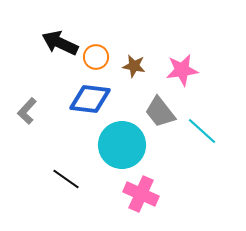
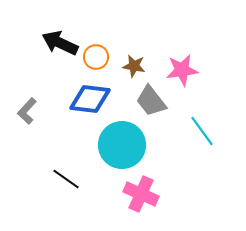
gray trapezoid: moved 9 px left, 11 px up
cyan line: rotated 12 degrees clockwise
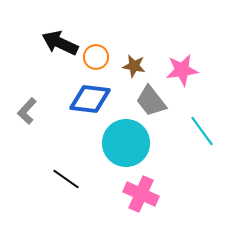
cyan circle: moved 4 px right, 2 px up
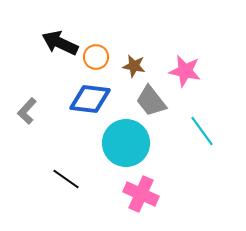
pink star: moved 3 px right, 1 px down; rotated 20 degrees clockwise
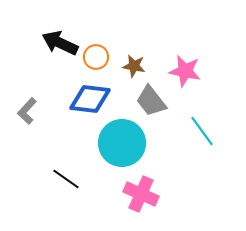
cyan circle: moved 4 px left
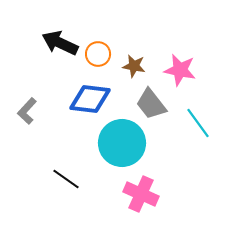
orange circle: moved 2 px right, 3 px up
pink star: moved 5 px left, 1 px up
gray trapezoid: moved 3 px down
cyan line: moved 4 px left, 8 px up
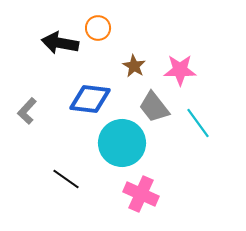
black arrow: rotated 15 degrees counterclockwise
orange circle: moved 26 px up
brown star: rotated 20 degrees clockwise
pink star: rotated 12 degrees counterclockwise
gray trapezoid: moved 3 px right, 3 px down
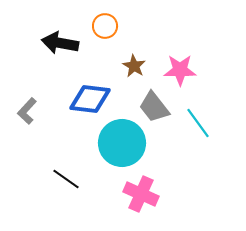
orange circle: moved 7 px right, 2 px up
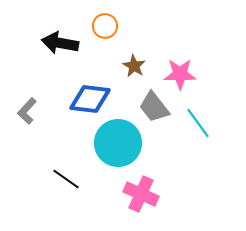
pink star: moved 4 px down
cyan circle: moved 4 px left
